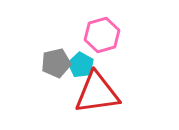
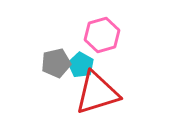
red triangle: rotated 9 degrees counterclockwise
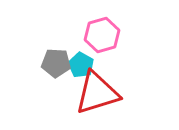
gray pentagon: rotated 16 degrees clockwise
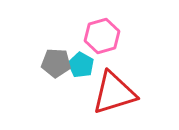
pink hexagon: moved 1 px down
red triangle: moved 17 px right
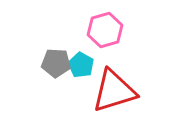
pink hexagon: moved 3 px right, 6 px up
red triangle: moved 2 px up
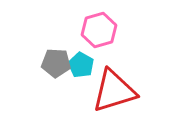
pink hexagon: moved 6 px left
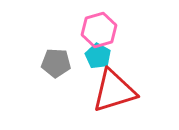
cyan pentagon: moved 17 px right, 9 px up
